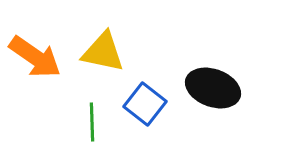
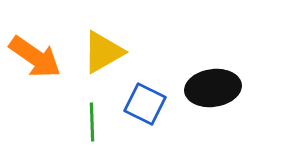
yellow triangle: rotated 42 degrees counterclockwise
black ellipse: rotated 28 degrees counterclockwise
blue square: rotated 12 degrees counterclockwise
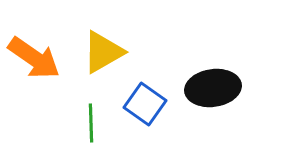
orange arrow: moved 1 px left, 1 px down
blue square: rotated 9 degrees clockwise
green line: moved 1 px left, 1 px down
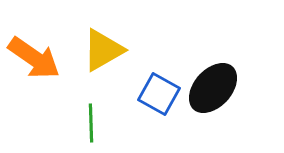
yellow triangle: moved 2 px up
black ellipse: rotated 40 degrees counterclockwise
blue square: moved 14 px right, 10 px up; rotated 6 degrees counterclockwise
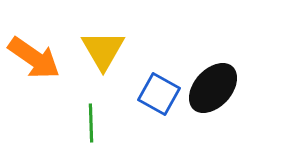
yellow triangle: rotated 30 degrees counterclockwise
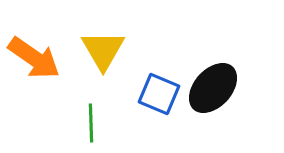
blue square: rotated 6 degrees counterclockwise
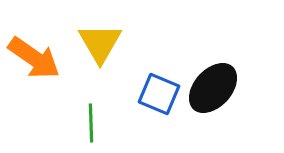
yellow triangle: moved 3 px left, 7 px up
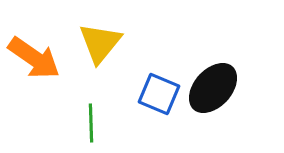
yellow triangle: rotated 9 degrees clockwise
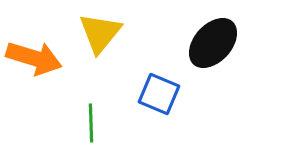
yellow triangle: moved 10 px up
orange arrow: rotated 18 degrees counterclockwise
black ellipse: moved 45 px up
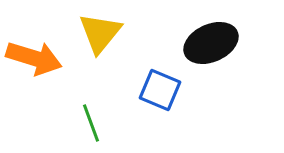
black ellipse: moved 2 px left; rotated 24 degrees clockwise
blue square: moved 1 px right, 4 px up
green line: rotated 18 degrees counterclockwise
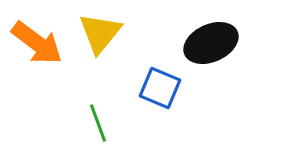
orange arrow: moved 3 px right, 15 px up; rotated 20 degrees clockwise
blue square: moved 2 px up
green line: moved 7 px right
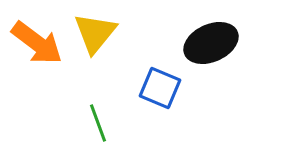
yellow triangle: moved 5 px left
